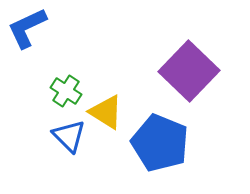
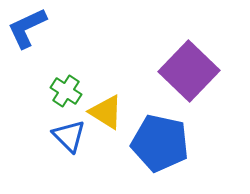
blue pentagon: rotated 10 degrees counterclockwise
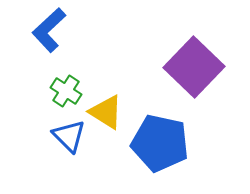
blue L-shape: moved 22 px right, 2 px down; rotated 18 degrees counterclockwise
purple square: moved 5 px right, 4 px up
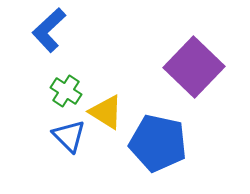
blue pentagon: moved 2 px left
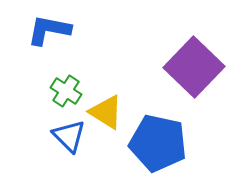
blue L-shape: rotated 54 degrees clockwise
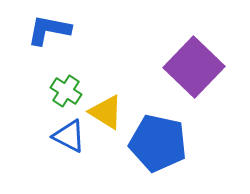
blue triangle: rotated 18 degrees counterclockwise
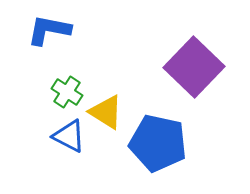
green cross: moved 1 px right, 1 px down
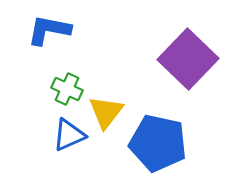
purple square: moved 6 px left, 8 px up
green cross: moved 3 px up; rotated 8 degrees counterclockwise
yellow triangle: rotated 36 degrees clockwise
blue triangle: moved 1 px up; rotated 51 degrees counterclockwise
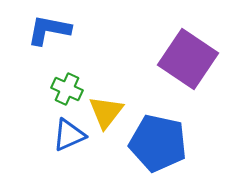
purple square: rotated 10 degrees counterclockwise
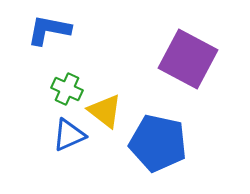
purple square: rotated 6 degrees counterclockwise
yellow triangle: moved 1 px left, 1 px up; rotated 30 degrees counterclockwise
